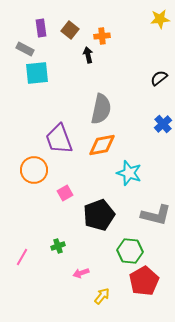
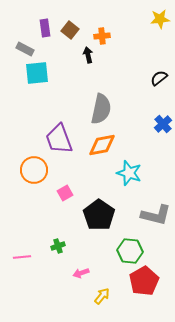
purple rectangle: moved 4 px right
black pentagon: rotated 16 degrees counterclockwise
pink line: rotated 54 degrees clockwise
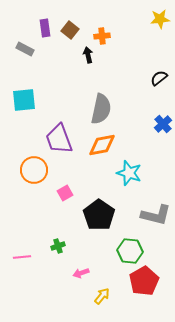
cyan square: moved 13 px left, 27 px down
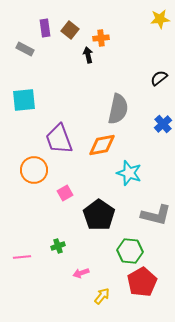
orange cross: moved 1 px left, 2 px down
gray semicircle: moved 17 px right
red pentagon: moved 2 px left, 1 px down
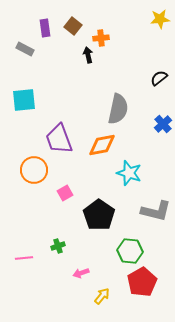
brown square: moved 3 px right, 4 px up
gray L-shape: moved 4 px up
pink line: moved 2 px right, 1 px down
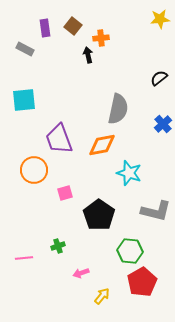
pink square: rotated 14 degrees clockwise
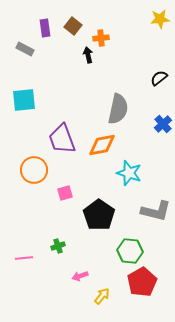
purple trapezoid: moved 3 px right
pink arrow: moved 1 px left, 3 px down
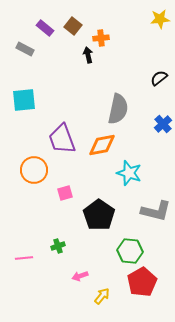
purple rectangle: rotated 42 degrees counterclockwise
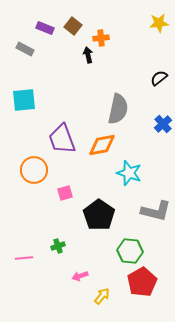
yellow star: moved 1 px left, 4 px down
purple rectangle: rotated 18 degrees counterclockwise
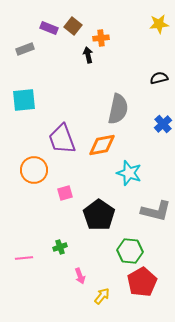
yellow star: moved 1 px down
purple rectangle: moved 4 px right
gray rectangle: rotated 48 degrees counterclockwise
black semicircle: rotated 24 degrees clockwise
green cross: moved 2 px right, 1 px down
pink arrow: rotated 91 degrees counterclockwise
